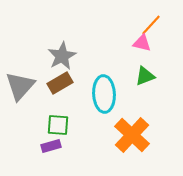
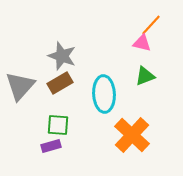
gray star: rotated 24 degrees counterclockwise
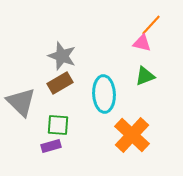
gray triangle: moved 1 px right, 16 px down; rotated 28 degrees counterclockwise
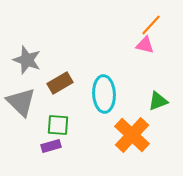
pink triangle: moved 3 px right, 2 px down
gray star: moved 35 px left, 4 px down
green triangle: moved 13 px right, 25 px down
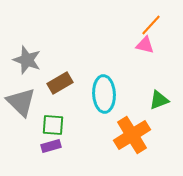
green triangle: moved 1 px right, 1 px up
green square: moved 5 px left
orange cross: rotated 15 degrees clockwise
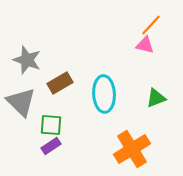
green triangle: moved 3 px left, 2 px up
green square: moved 2 px left
orange cross: moved 14 px down
purple rectangle: rotated 18 degrees counterclockwise
